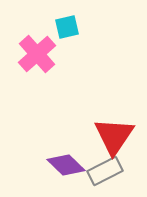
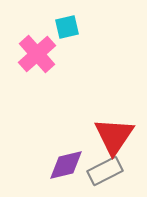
purple diamond: rotated 57 degrees counterclockwise
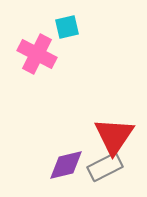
pink cross: rotated 21 degrees counterclockwise
gray rectangle: moved 4 px up
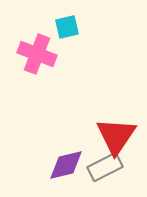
pink cross: rotated 6 degrees counterclockwise
red triangle: moved 2 px right
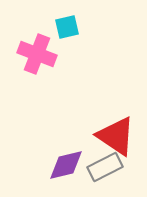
red triangle: rotated 30 degrees counterclockwise
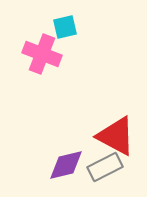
cyan square: moved 2 px left
pink cross: moved 5 px right
red triangle: rotated 6 degrees counterclockwise
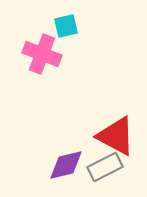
cyan square: moved 1 px right, 1 px up
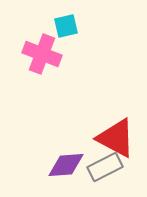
red triangle: moved 2 px down
purple diamond: rotated 9 degrees clockwise
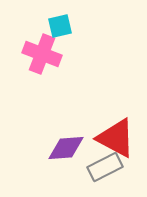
cyan square: moved 6 px left
purple diamond: moved 17 px up
